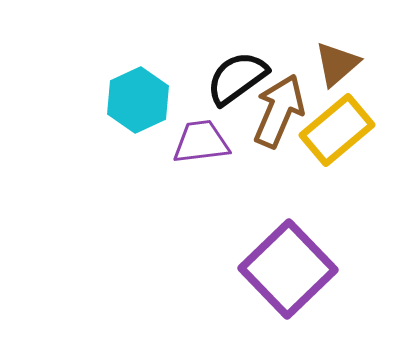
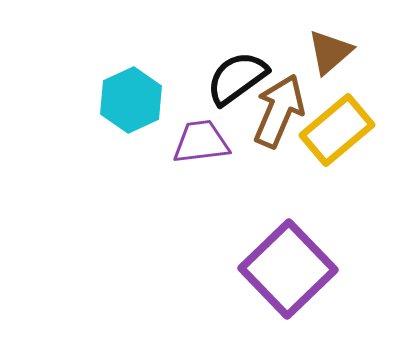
brown triangle: moved 7 px left, 12 px up
cyan hexagon: moved 7 px left
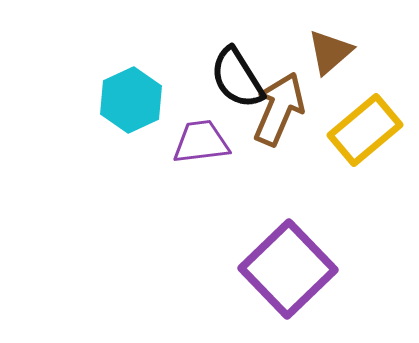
black semicircle: rotated 86 degrees counterclockwise
brown arrow: moved 2 px up
yellow rectangle: moved 28 px right
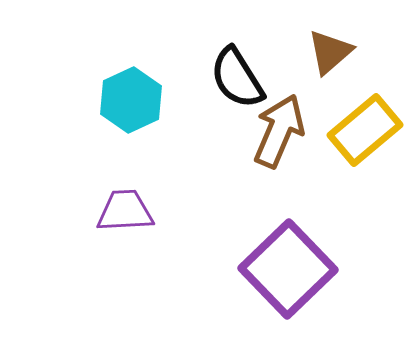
brown arrow: moved 22 px down
purple trapezoid: moved 76 px left, 69 px down; rotated 4 degrees clockwise
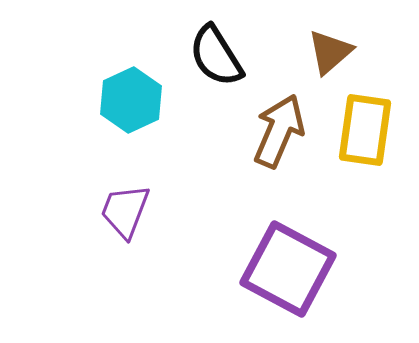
black semicircle: moved 21 px left, 22 px up
yellow rectangle: rotated 42 degrees counterclockwise
purple trapezoid: rotated 66 degrees counterclockwise
purple square: rotated 18 degrees counterclockwise
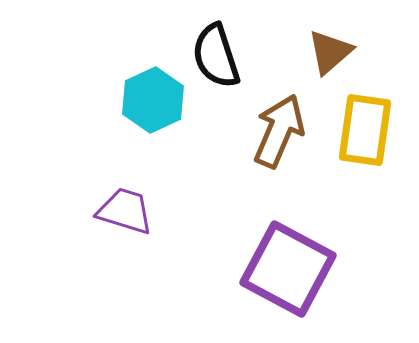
black semicircle: rotated 14 degrees clockwise
cyan hexagon: moved 22 px right
purple trapezoid: rotated 86 degrees clockwise
